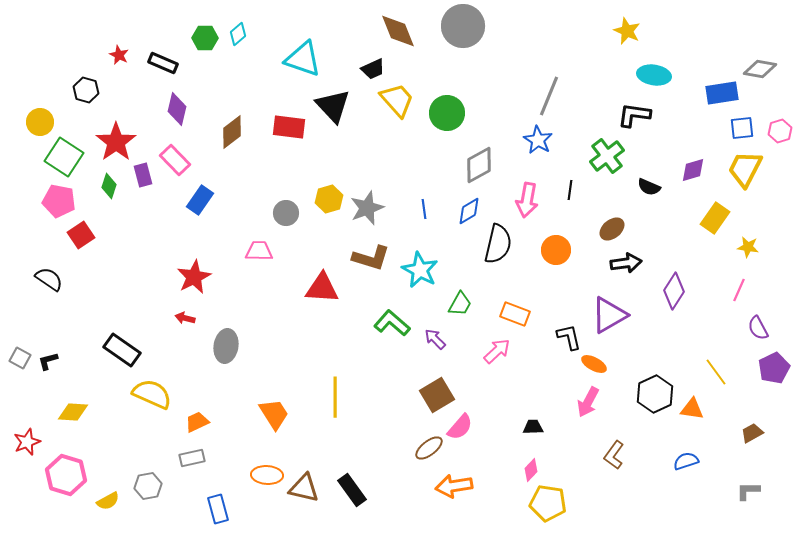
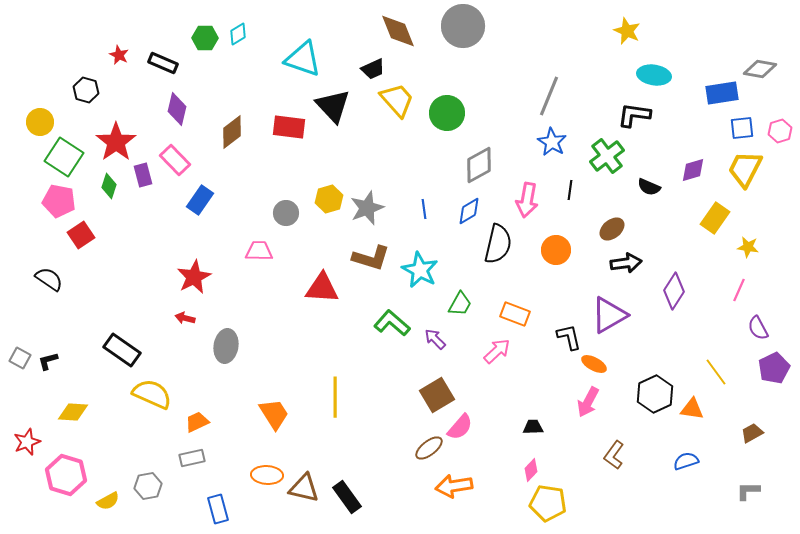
cyan diamond at (238, 34): rotated 10 degrees clockwise
blue star at (538, 140): moved 14 px right, 2 px down
black rectangle at (352, 490): moved 5 px left, 7 px down
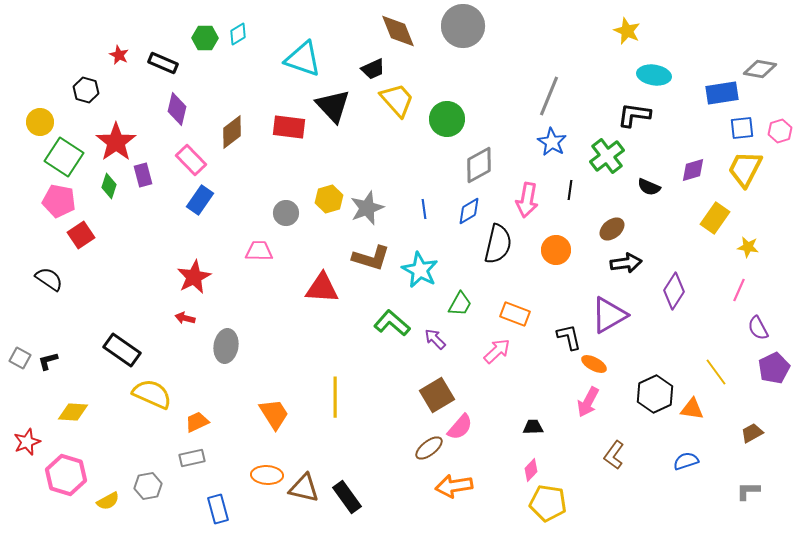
green circle at (447, 113): moved 6 px down
pink rectangle at (175, 160): moved 16 px right
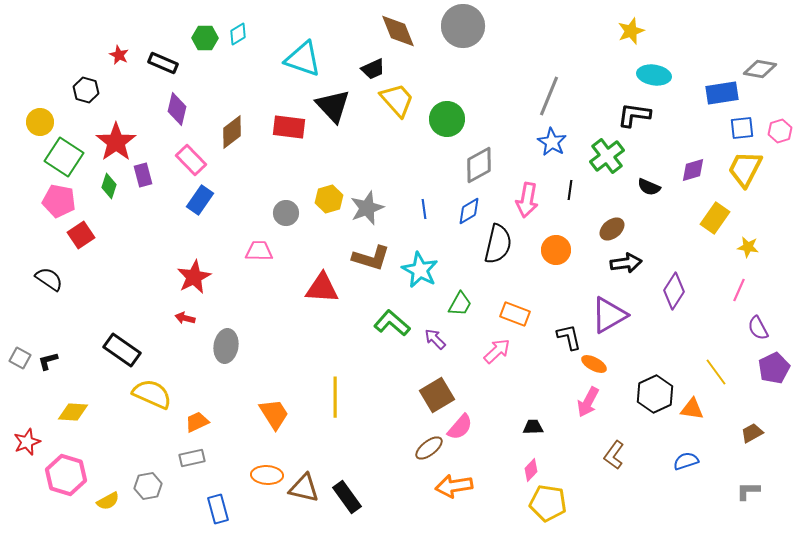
yellow star at (627, 31): moved 4 px right; rotated 28 degrees clockwise
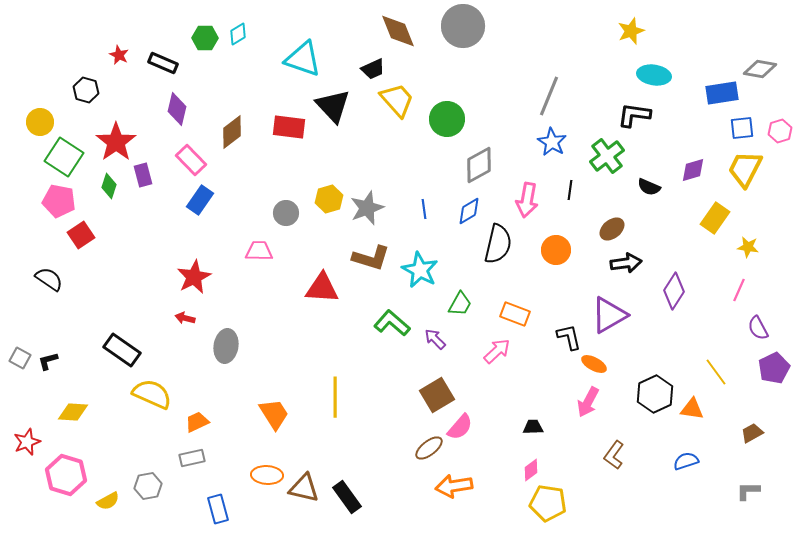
pink diamond at (531, 470): rotated 10 degrees clockwise
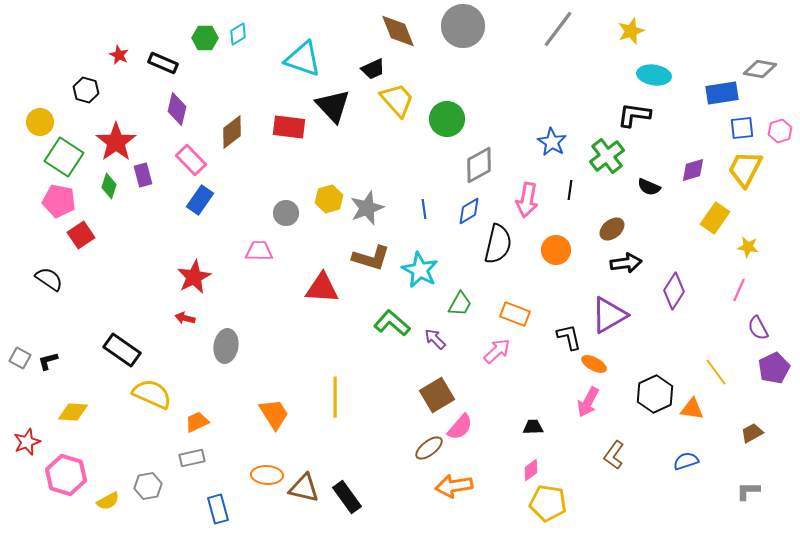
gray line at (549, 96): moved 9 px right, 67 px up; rotated 15 degrees clockwise
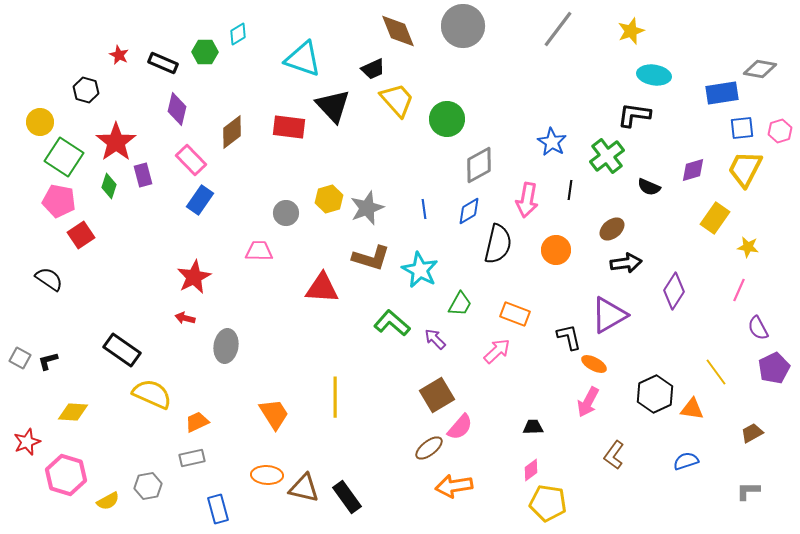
green hexagon at (205, 38): moved 14 px down
